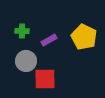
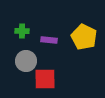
purple rectangle: rotated 35 degrees clockwise
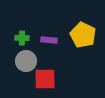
green cross: moved 7 px down
yellow pentagon: moved 1 px left, 2 px up
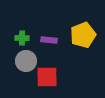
yellow pentagon: rotated 25 degrees clockwise
red square: moved 2 px right, 2 px up
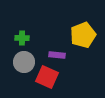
purple rectangle: moved 8 px right, 15 px down
gray circle: moved 2 px left, 1 px down
red square: rotated 25 degrees clockwise
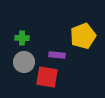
yellow pentagon: moved 1 px down
red square: rotated 15 degrees counterclockwise
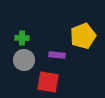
gray circle: moved 2 px up
red square: moved 1 px right, 5 px down
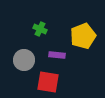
green cross: moved 18 px right, 9 px up; rotated 24 degrees clockwise
